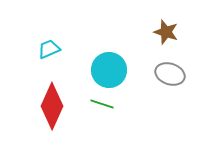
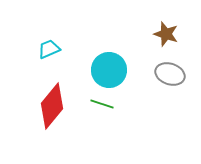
brown star: moved 2 px down
red diamond: rotated 15 degrees clockwise
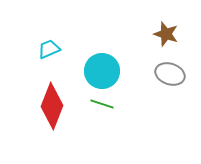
cyan circle: moved 7 px left, 1 px down
red diamond: rotated 18 degrees counterclockwise
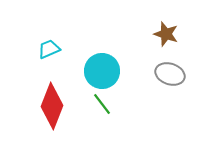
green line: rotated 35 degrees clockwise
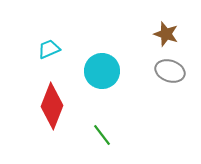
gray ellipse: moved 3 px up
green line: moved 31 px down
